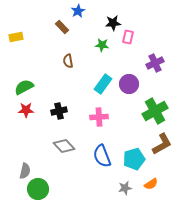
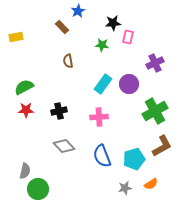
brown L-shape: moved 2 px down
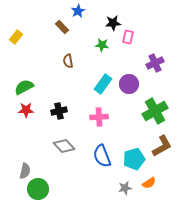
yellow rectangle: rotated 40 degrees counterclockwise
orange semicircle: moved 2 px left, 1 px up
